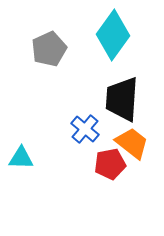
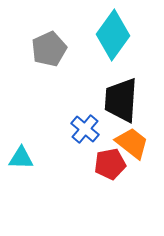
black trapezoid: moved 1 px left, 1 px down
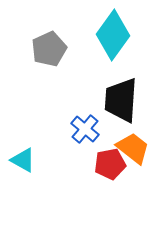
orange trapezoid: moved 1 px right, 5 px down
cyan triangle: moved 2 px right, 2 px down; rotated 28 degrees clockwise
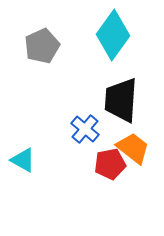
gray pentagon: moved 7 px left, 3 px up
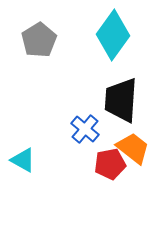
gray pentagon: moved 3 px left, 6 px up; rotated 8 degrees counterclockwise
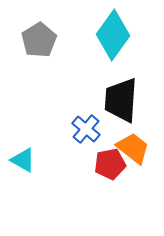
blue cross: moved 1 px right
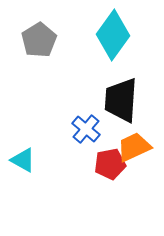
orange trapezoid: moved 1 px right, 1 px up; rotated 63 degrees counterclockwise
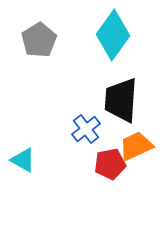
blue cross: rotated 12 degrees clockwise
orange trapezoid: moved 2 px right, 1 px up
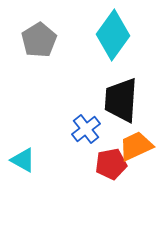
red pentagon: moved 1 px right
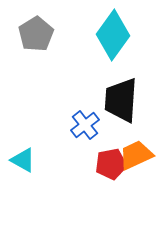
gray pentagon: moved 3 px left, 6 px up
blue cross: moved 1 px left, 4 px up
orange trapezoid: moved 9 px down
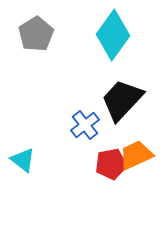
black trapezoid: moved 1 px right; rotated 39 degrees clockwise
cyan triangle: rotated 8 degrees clockwise
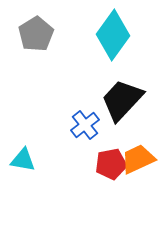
orange trapezoid: moved 2 px right, 4 px down
cyan triangle: rotated 28 degrees counterclockwise
